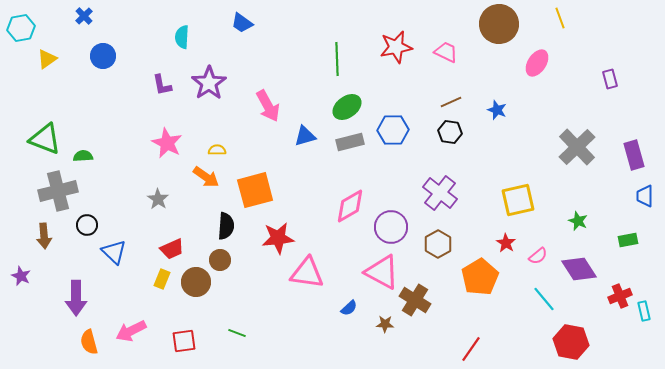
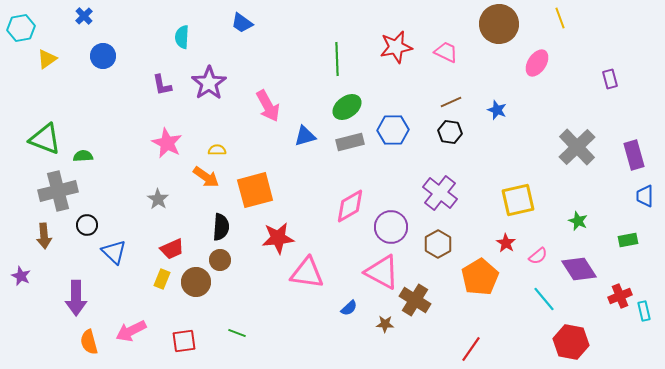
black semicircle at (226, 226): moved 5 px left, 1 px down
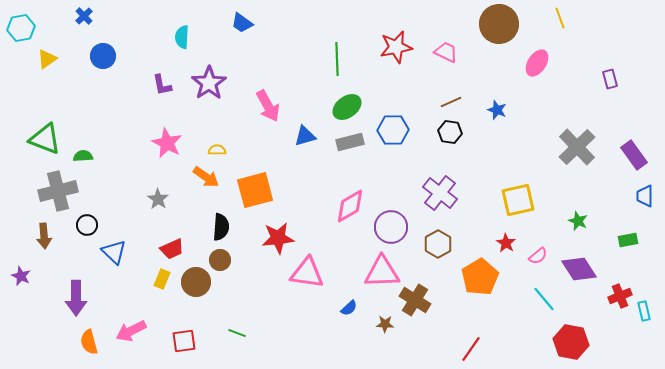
purple rectangle at (634, 155): rotated 20 degrees counterclockwise
pink triangle at (382, 272): rotated 30 degrees counterclockwise
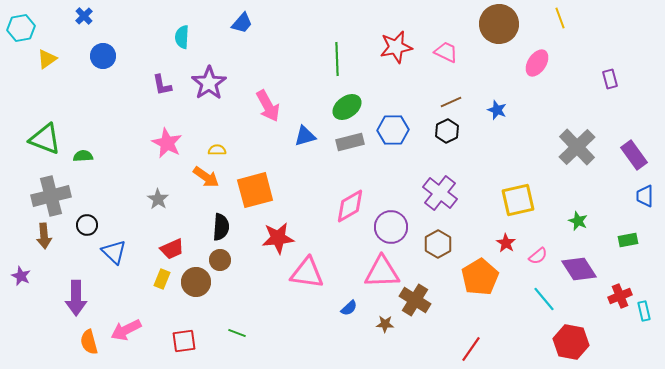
blue trapezoid at (242, 23): rotated 85 degrees counterclockwise
black hexagon at (450, 132): moved 3 px left, 1 px up; rotated 25 degrees clockwise
gray cross at (58, 191): moved 7 px left, 5 px down
pink arrow at (131, 331): moved 5 px left, 1 px up
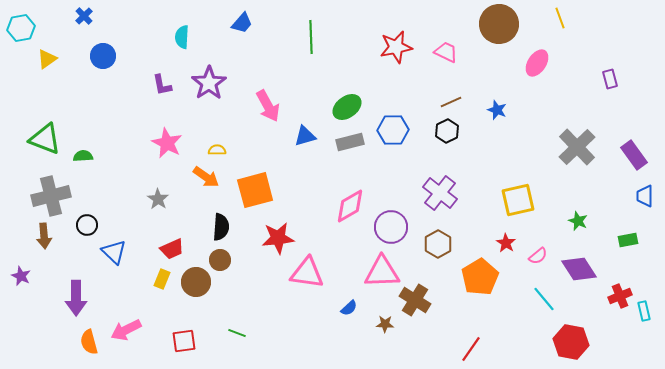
green line at (337, 59): moved 26 px left, 22 px up
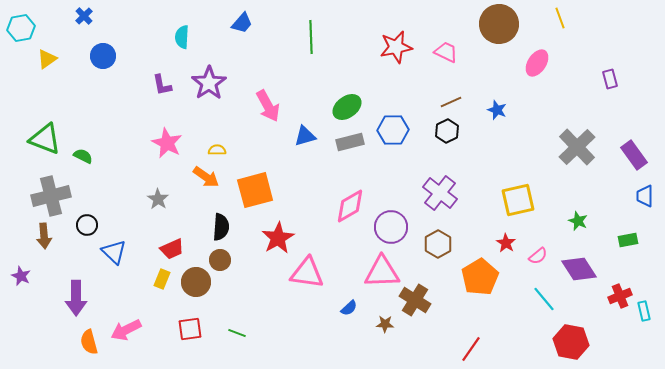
green semicircle at (83, 156): rotated 30 degrees clockwise
red star at (278, 238): rotated 24 degrees counterclockwise
red square at (184, 341): moved 6 px right, 12 px up
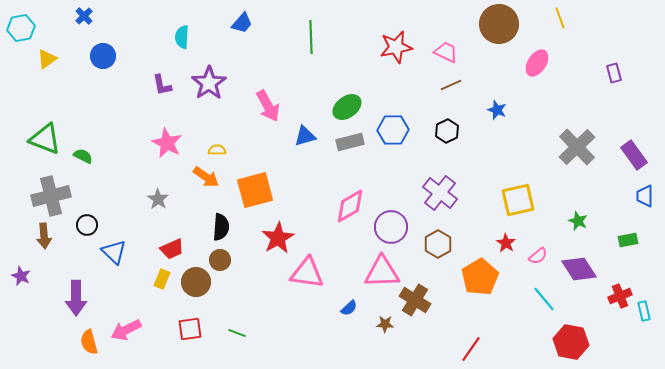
purple rectangle at (610, 79): moved 4 px right, 6 px up
brown line at (451, 102): moved 17 px up
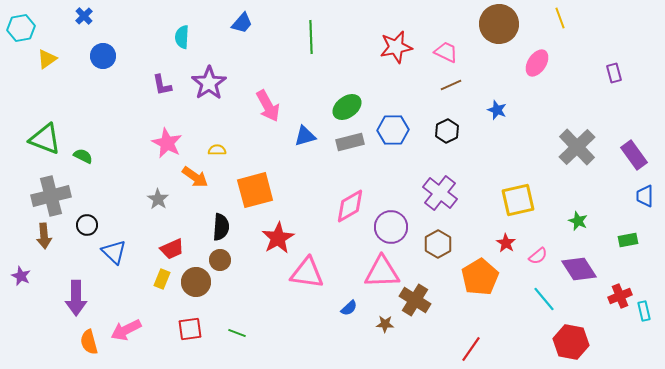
orange arrow at (206, 177): moved 11 px left
